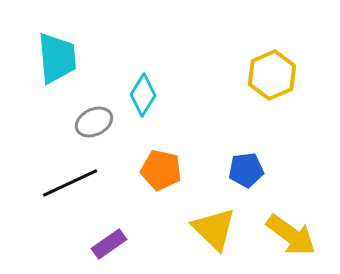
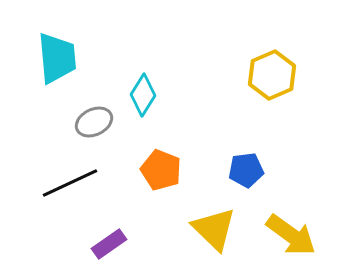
orange pentagon: rotated 9 degrees clockwise
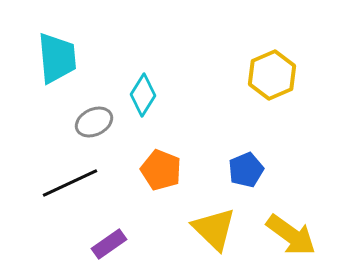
blue pentagon: rotated 16 degrees counterclockwise
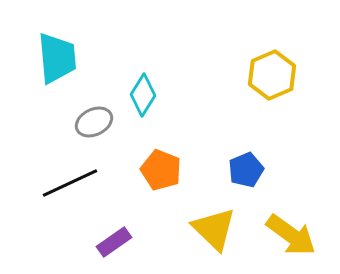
purple rectangle: moved 5 px right, 2 px up
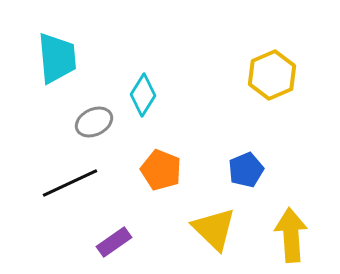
yellow arrow: rotated 130 degrees counterclockwise
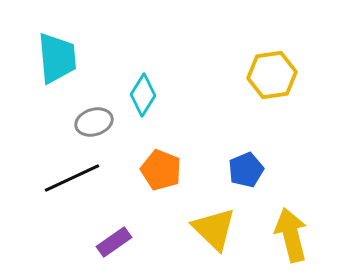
yellow hexagon: rotated 15 degrees clockwise
gray ellipse: rotated 9 degrees clockwise
black line: moved 2 px right, 5 px up
yellow arrow: rotated 10 degrees counterclockwise
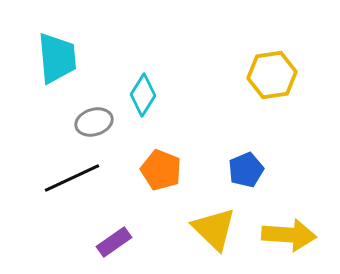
yellow arrow: moved 2 px left; rotated 108 degrees clockwise
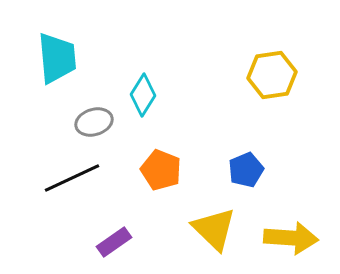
yellow arrow: moved 2 px right, 3 px down
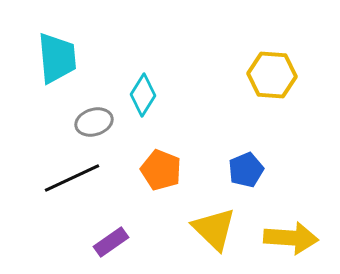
yellow hexagon: rotated 12 degrees clockwise
purple rectangle: moved 3 px left
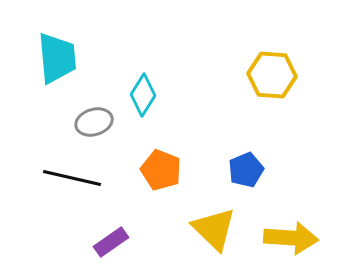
black line: rotated 38 degrees clockwise
